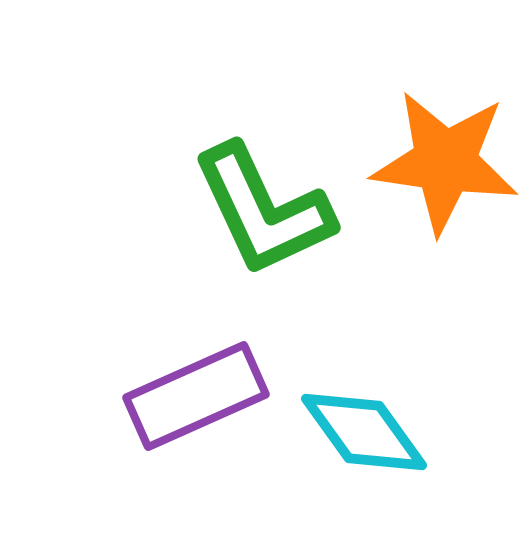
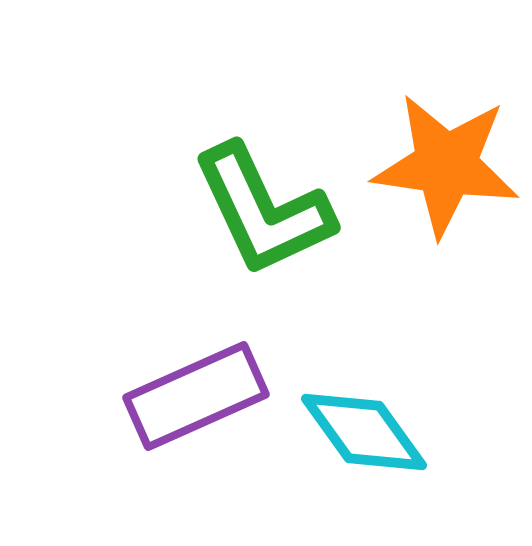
orange star: moved 1 px right, 3 px down
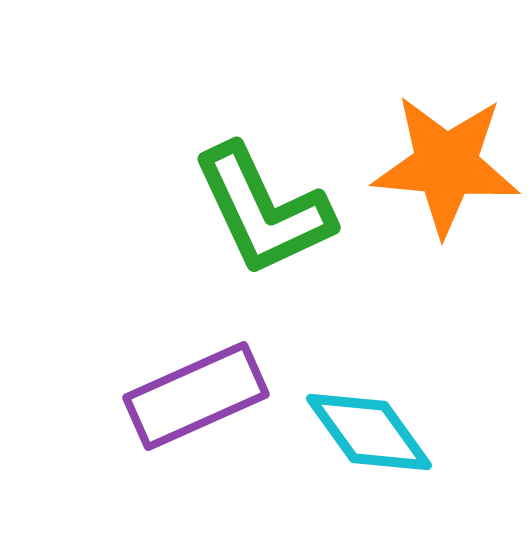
orange star: rotated 3 degrees counterclockwise
cyan diamond: moved 5 px right
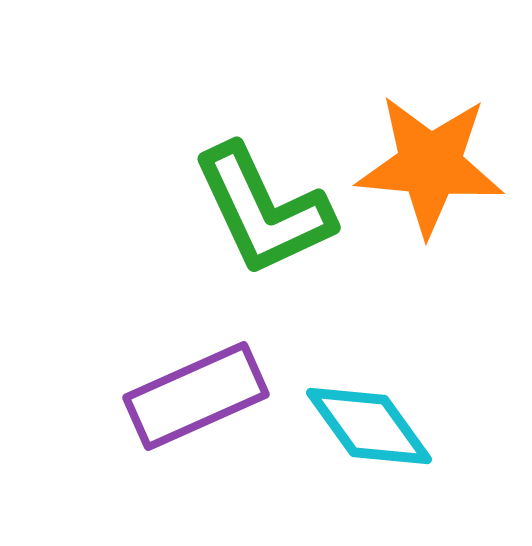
orange star: moved 16 px left
cyan diamond: moved 6 px up
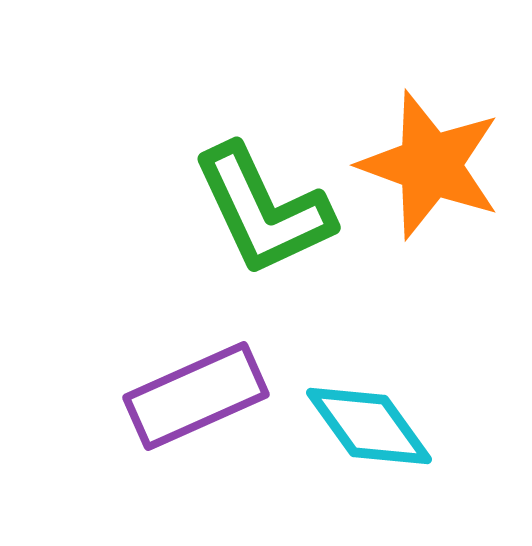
orange star: rotated 15 degrees clockwise
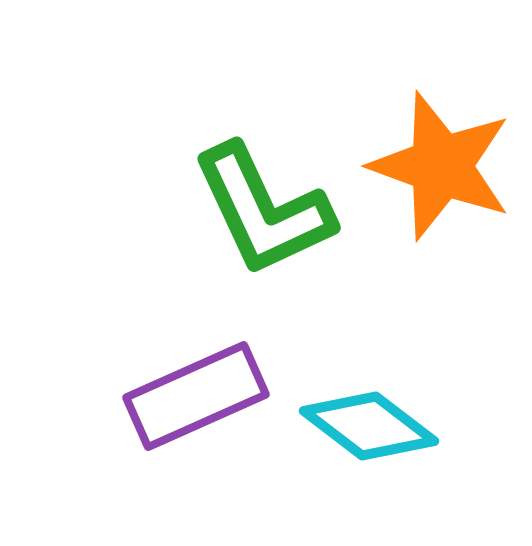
orange star: moved 11 px right, 1 px down
cyan diamond: rotated 17 degrees counterclockwise
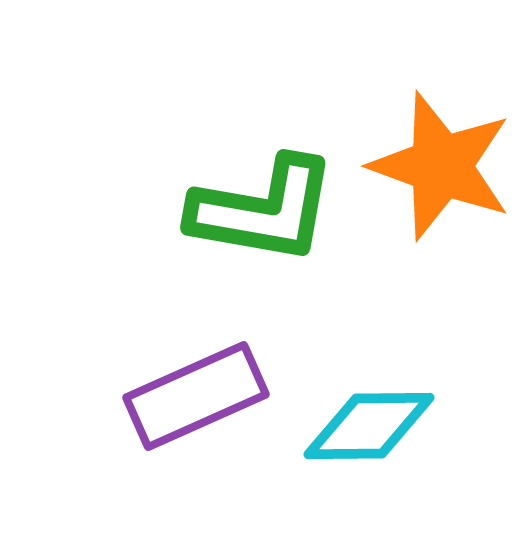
green L-shape: rotated 55 degrees counterclockwise
cyan diamond: rotated 38 degrees counterclockwise
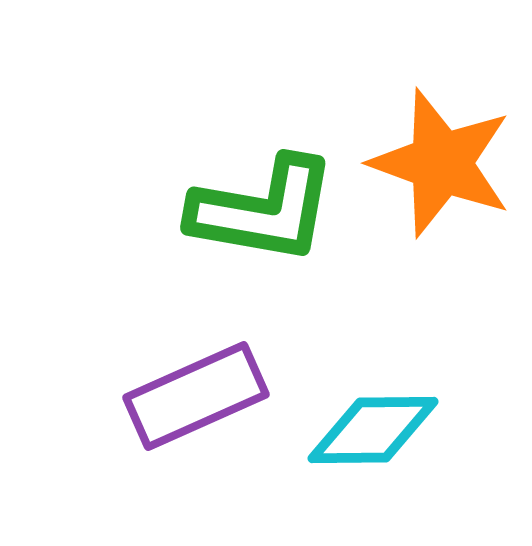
orange star: moved 3 px up
cyan diamond: moved 4 px right, 4 px down
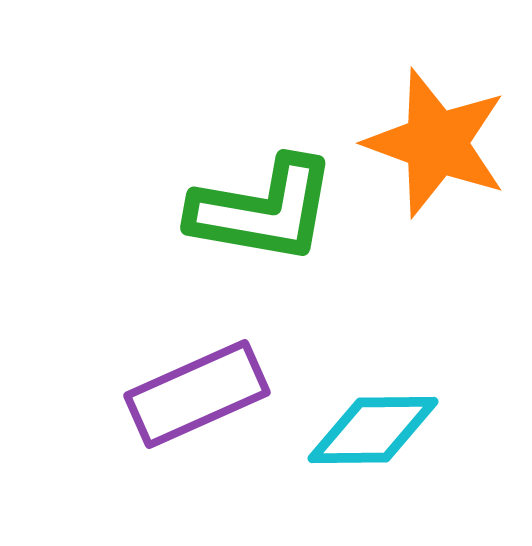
orange star: moved 5 px left, 20 px up
purple rectangle: moved 1 px right, 2 px up
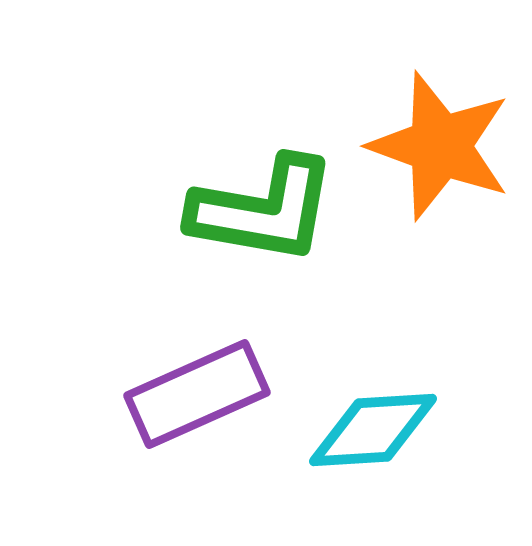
orange star: moved 4 px right, 3 px down
cyan diamond: rotated 3 degrees counterclockwise
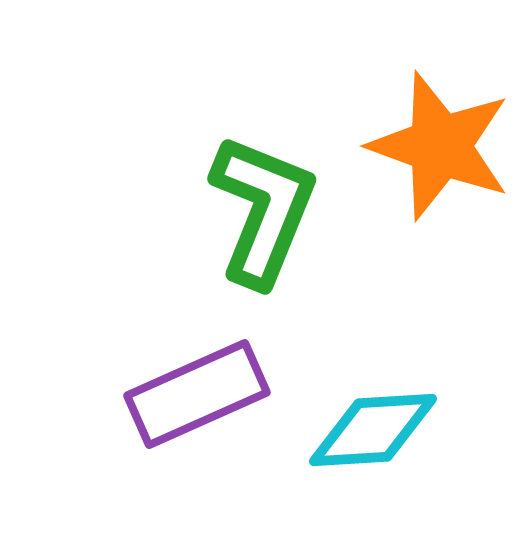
green L-shape: rotated 78 degrees counterclockwise
